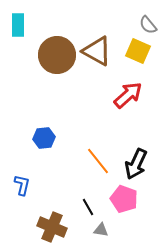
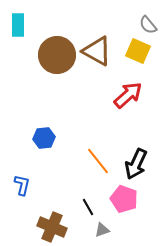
gray triangle: moved 1 px right; rotated 28 degrees counterclockwise
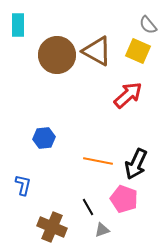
orange line: rotated 40 degrees counterclockwise
blue L-shape: moved 1 px right
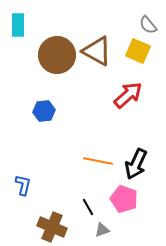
blue hexagon: moved 27 px up
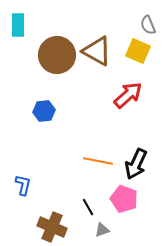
gray semicircle: rotated 18 degrees clockwise
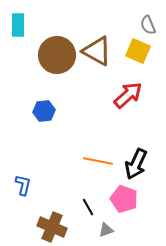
gray triangle: moved 4 px right
